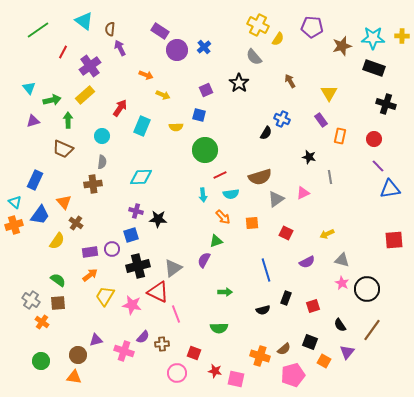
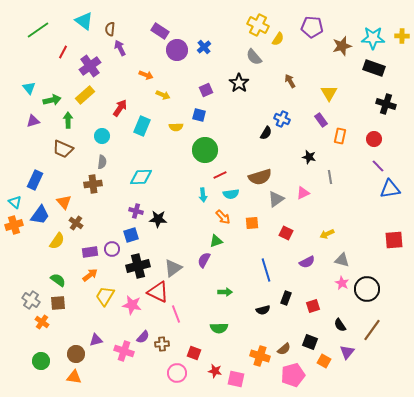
brown circle at (78, 355): moved 2 px left, 1 px up
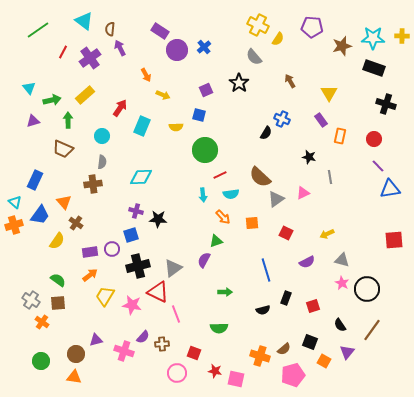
purple cross at (90, 66): moved 8 px up
orange arrow at (146, 75): rotated 40 degrees clockwise
brown semicircle at (260, 177): rotated 60 degrees clockwise
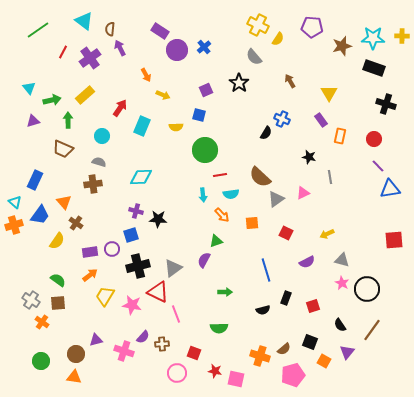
gray semicircle at (102, 162): moved 3 px left; rotated 80 degrees counterclockwise
red line at (220, 175): rotated 16 degrees clockwise
orange arrow at (223, 217): moved 1 px left, 2 px up
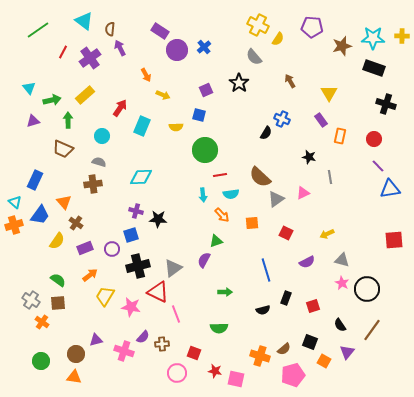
purple rectangle at (90, 252): moved 5 px left, 4 px up; rotated 14 degrees counterclockwise
pink star at (132, 305): moved 1 px left, 2 px down
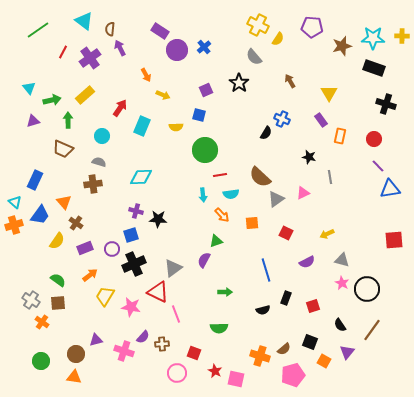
black cross at (138, 266): moved 4 px left, 2 px up; rotated 10 degrees counterclockwise
red star at (215, 371): rotated 16 degrees clockwise
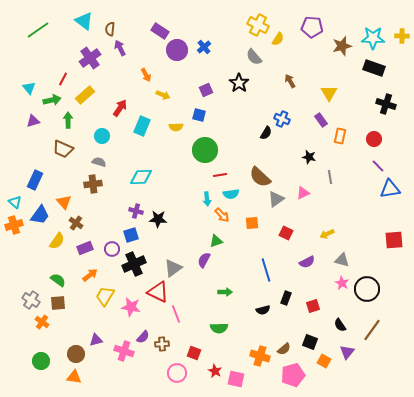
red line at (63, 52): moved 27 px down
cyan arrow at (203, 195): moved 4 px right, 4 px down
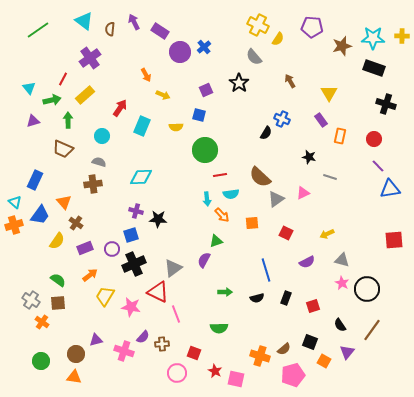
purple arrow at (120, 48): moved 14 px right, 26 px up
purple circle at (177, 50): moved 3 px right, 2 px down
gray line at (330, 177): rotated 64 degrees counterclockwise
black semicircle at (263, 310): moved 6 px left, 12 px up
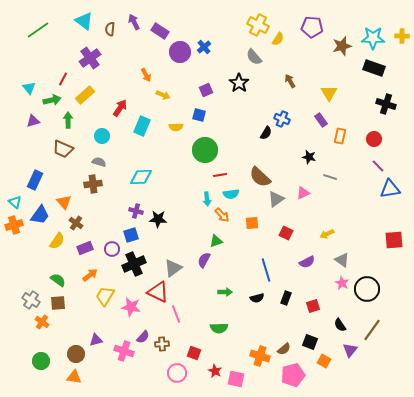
gray triangle at (342, 260): rotated 21 degrees clockwise
purple triangle at (347, 352): moved 3 px right, 2 px up
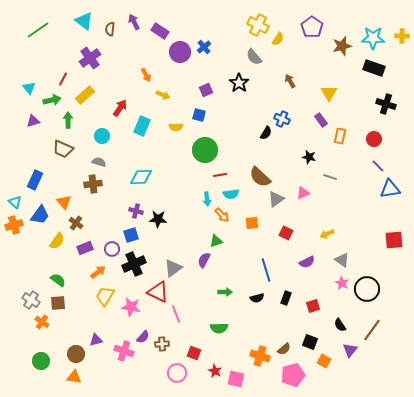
purple pentagon at (312, 27): rotated 30 degrees clockwise
orange arrow at (90, 275): moved 8 px right, 3 px up
